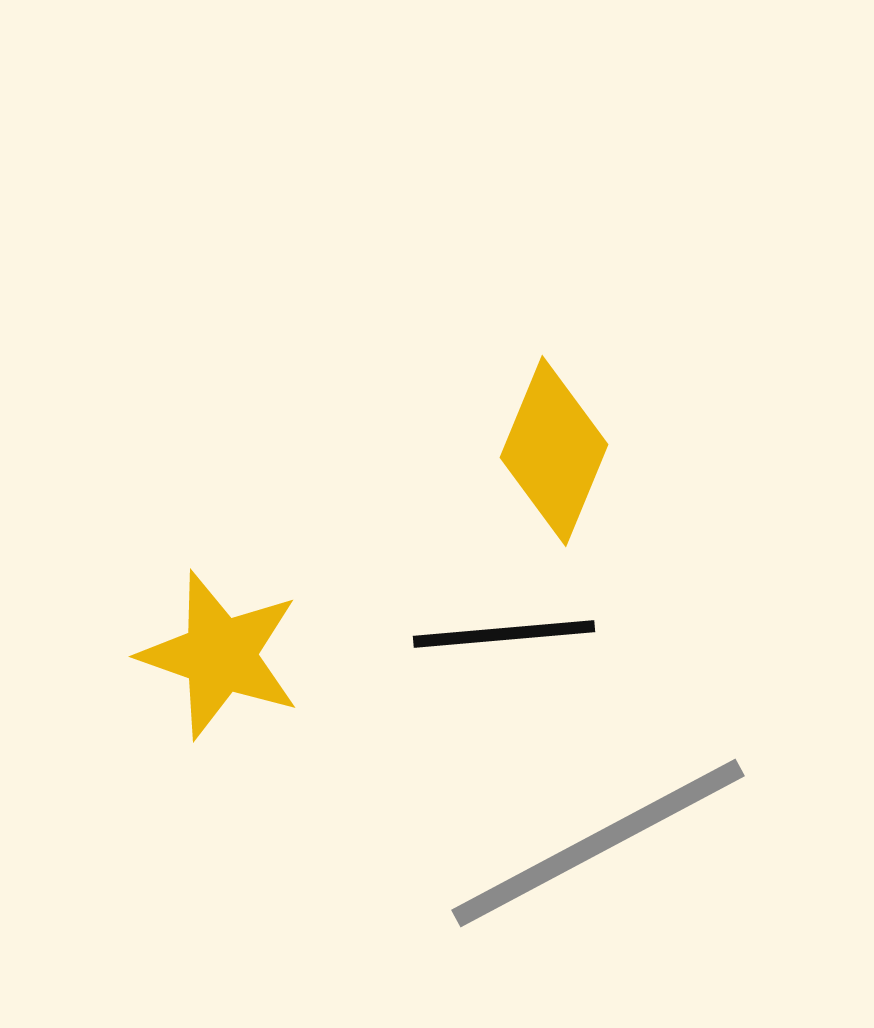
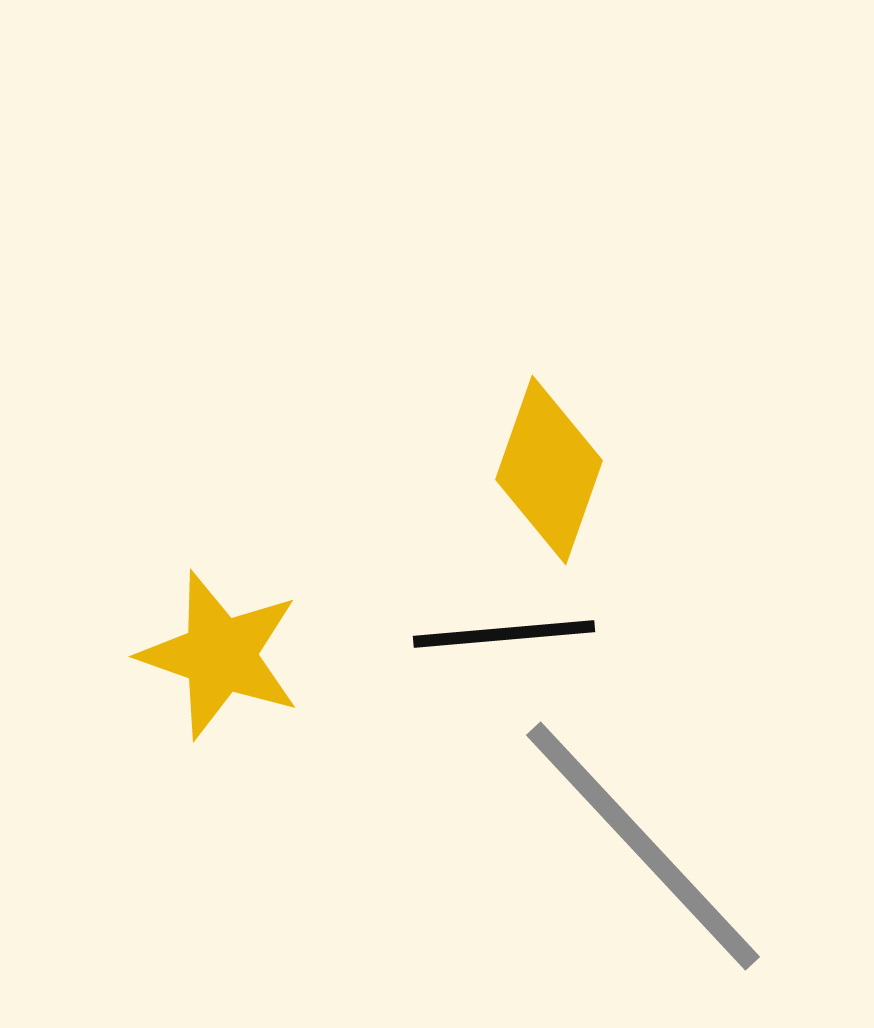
yellow diamond: moved 5 px left, 19 px down; rotated 3 degrees counterclockwise
gray line: moved 45 px right, 3 px down; rotated 75 degrees clockwise
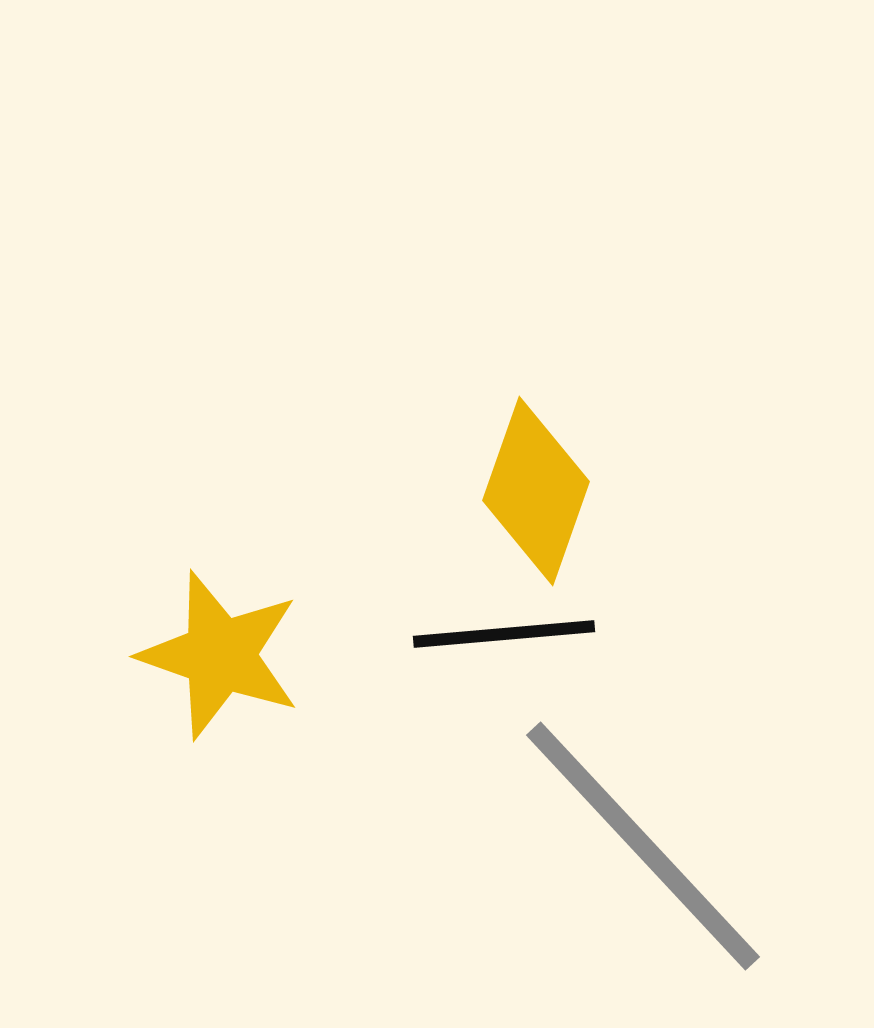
yellow diamond: moved 13 px left, 21 px down
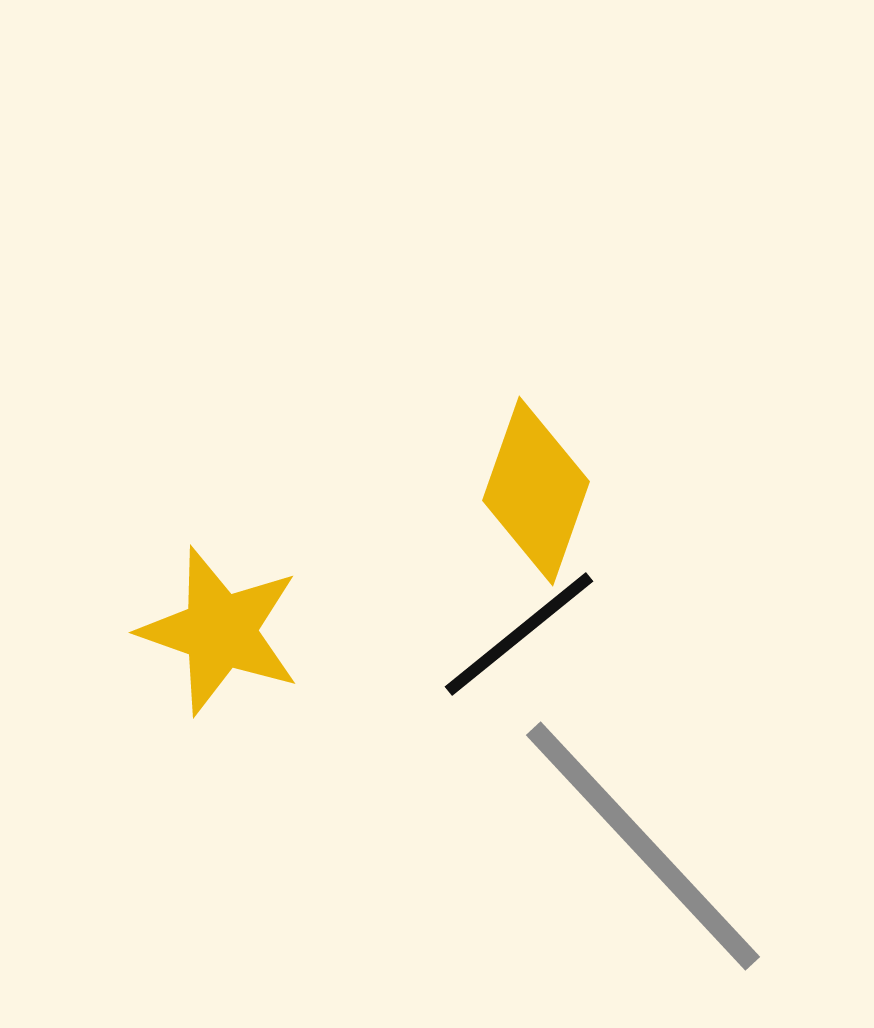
black line: moved 15 px right; rotated 34 degrees counterclockwise
yellow star: moved 24 px up
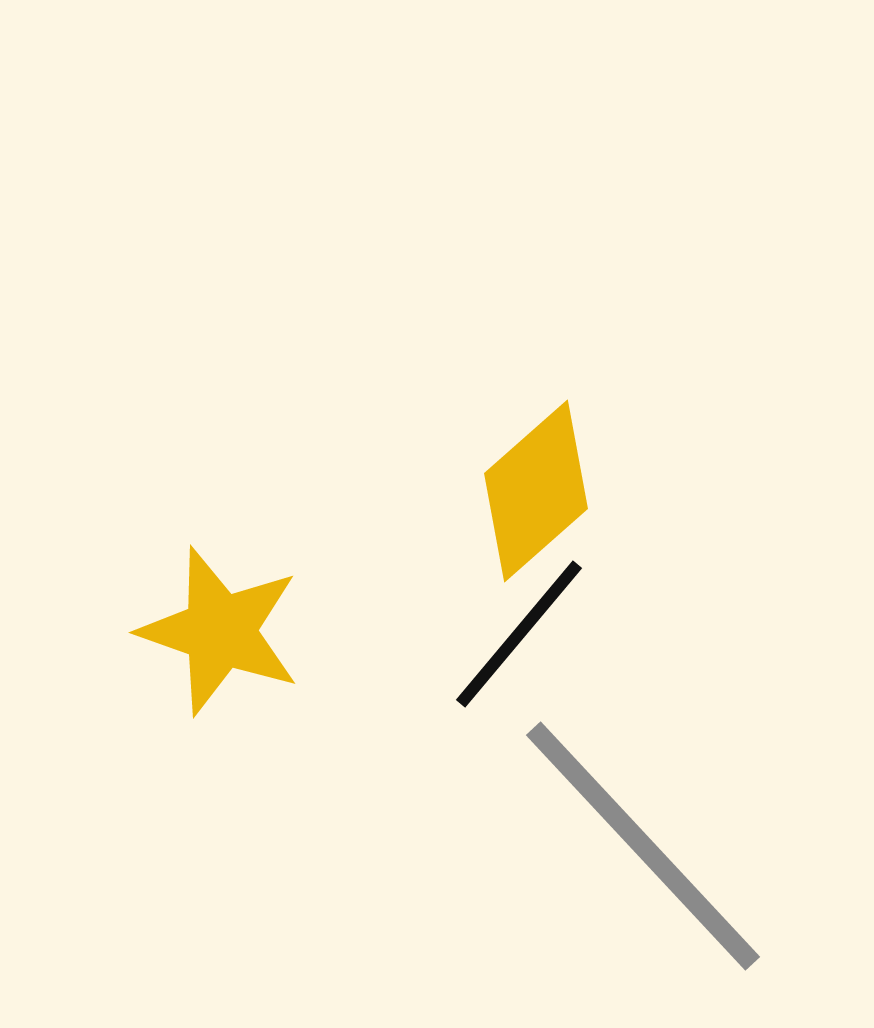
yellow diamond: rotated 29 degrees clockwise
black line: rotated 11 degrees counterclockwise
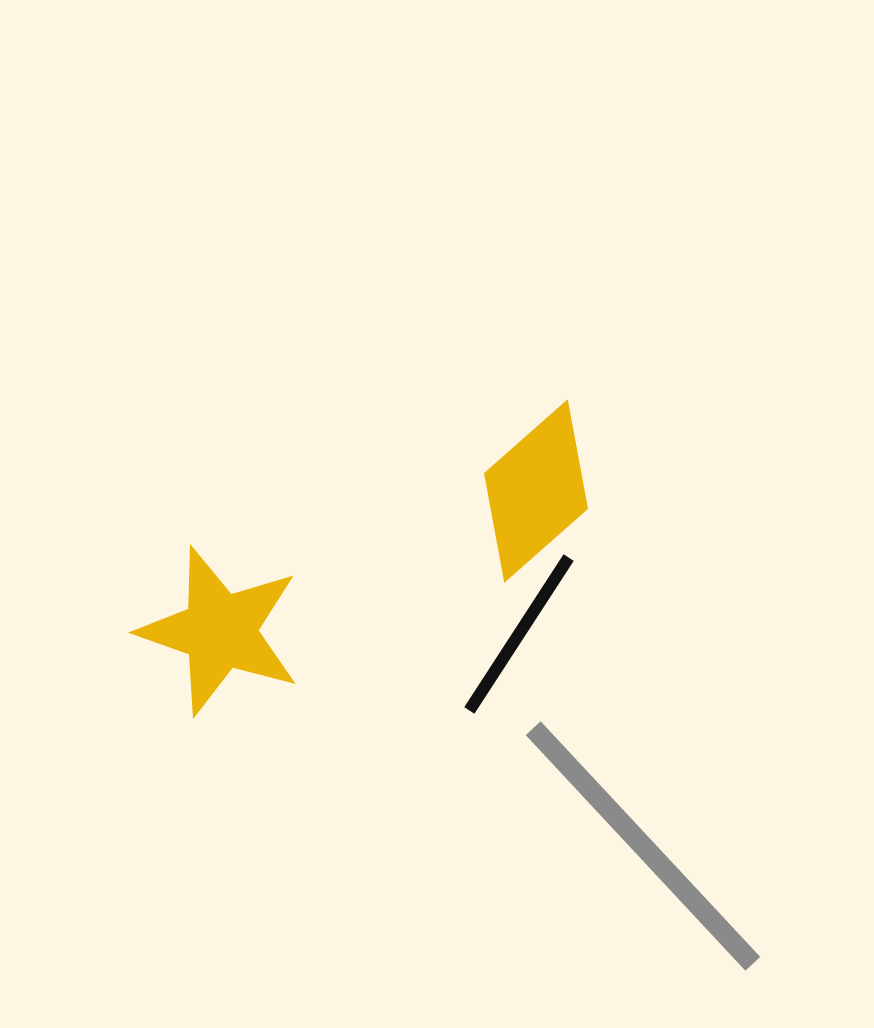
black line: rotated 7 degrees counterclockwise
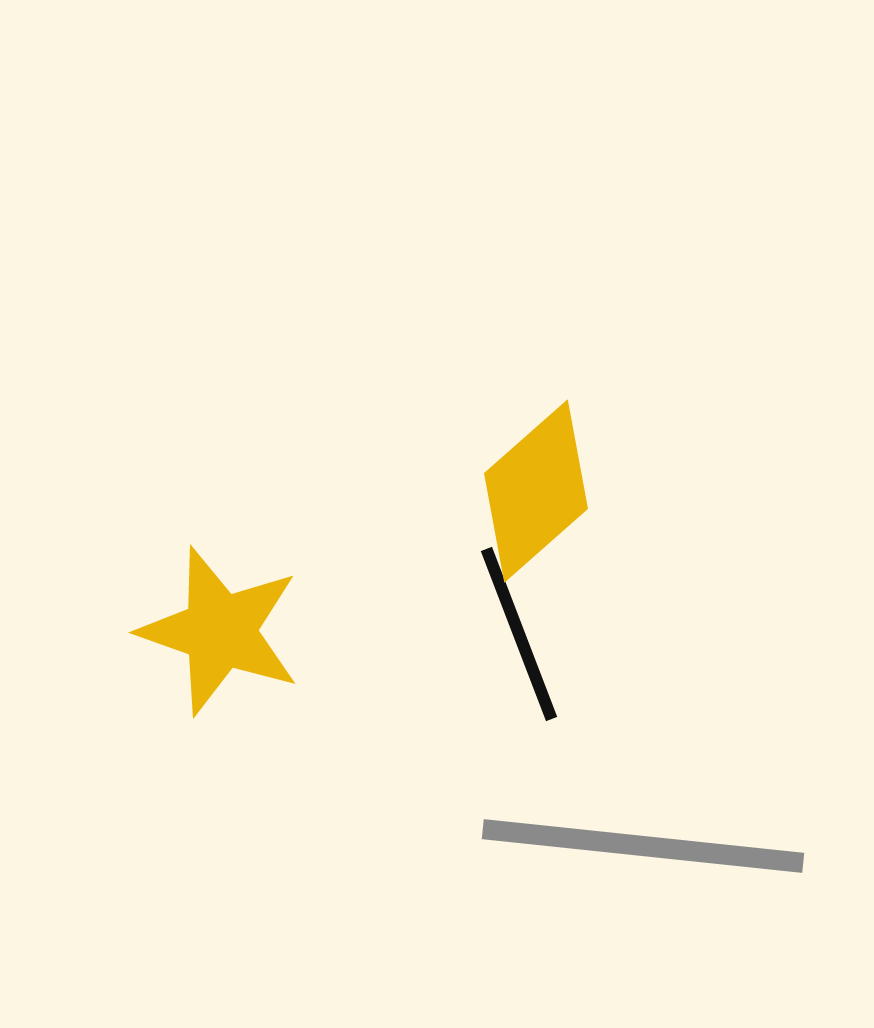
black line: rotated 54 degrees counterclockwise
gray line: rotated 41 degrees counterclockwise
